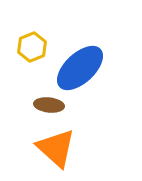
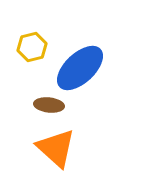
yellow hexagon: rotated 8 degrees clockwise
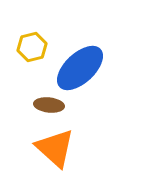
orange triangle: moved 1 px left
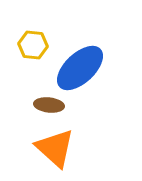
yellow hexagon: moved 1 px right, 2 px up; rotated 20 degrees clockwise
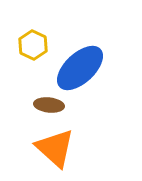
yellow hexagon: rotated 20 degrees clockwise
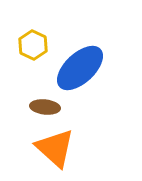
brown ellipse: moved 4 px left, 2 px down
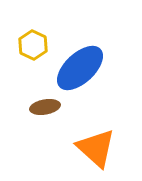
brown ellipse: rotated 16 degrees counterclockwise
orange triangle: moved 41 px right
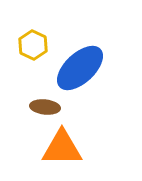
brown ellipse: rotated 16 degrees clockwise
orange triangle: moved 34 px left; rotated 42 degrees counterclockwise
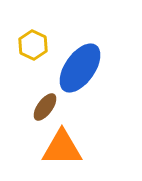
blue ellipse: rotated 12 degrees counterclockwise
brown ellipse: rotated 60 degrees counterclockwise
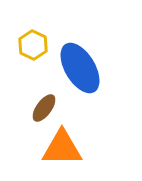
blue ellipse: rotated 66 degrees counterclockwise
brown ellipse: moved 1 px left, 1 px down
